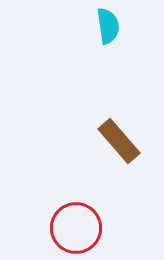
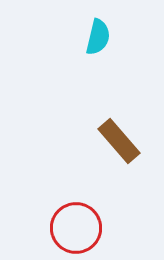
cyan semicircle: moved 10 px left, 11 px down; rotated 21 degrees clockwise
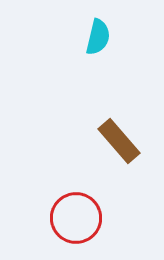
red circle: moved 10 px up
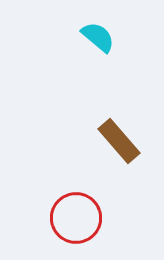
cyan semicircle: rotated 63 degrees counterclockwise
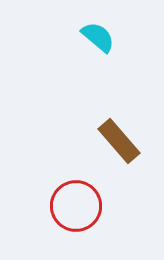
red circle: moved 12 px up
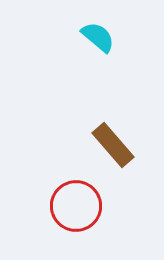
brown rectangle: moved 6 px left, 4 px down
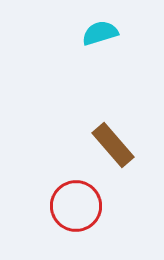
cyan semicircle: moved 2 px right, 4 px up; rotated 57 degrees counterclockwise
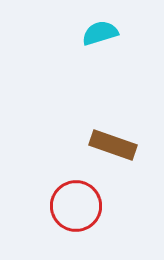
brown rectangle: rotated 30 degrees counterclockwise
